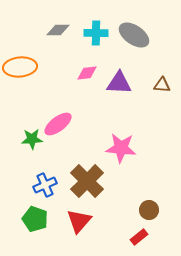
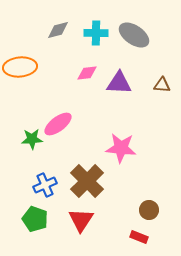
gray diamond: rotated 15 degrees counterclockwise
red triangle: moved 2 px right, 1 px up; rotated 8 degrees counterclockwise
red rectangle: rotated 60 degrees clockwise
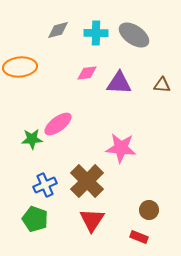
red triangle: moved 11 px right
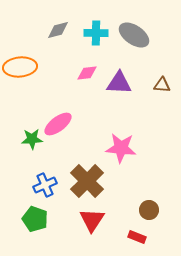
red rectangle: moved 2 px left
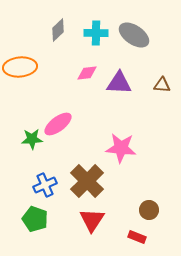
gray diamond: rotated 30 degrees counterclockwise
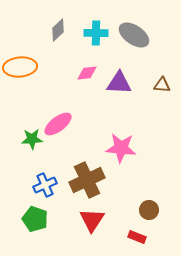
brown cross: moved 1 px up; rotated 20 degrees clockwise
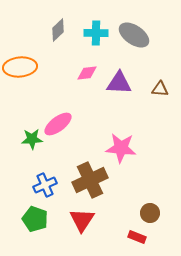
brown triangle: moved 2 px left, 4 px down
brown cross: moved 3 px right
brown circle: moved 1 px right, 3 px down
red triangle: moved 10 px left
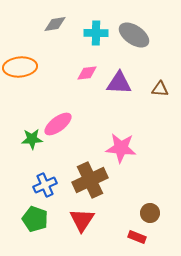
gray diamond: moved 3 px left, 6 px up; rotated 35 degrees clockwise
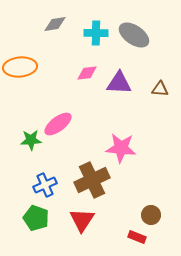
green star: moved 1 px left, 1 px down
brown cross: moved 2 px right
brown circle: moved 1 px right, 2 px down
green pentagon: moved 1 px right, 1 px up
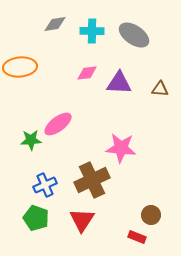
cyan cross: moved 4 px left, 2 px up
